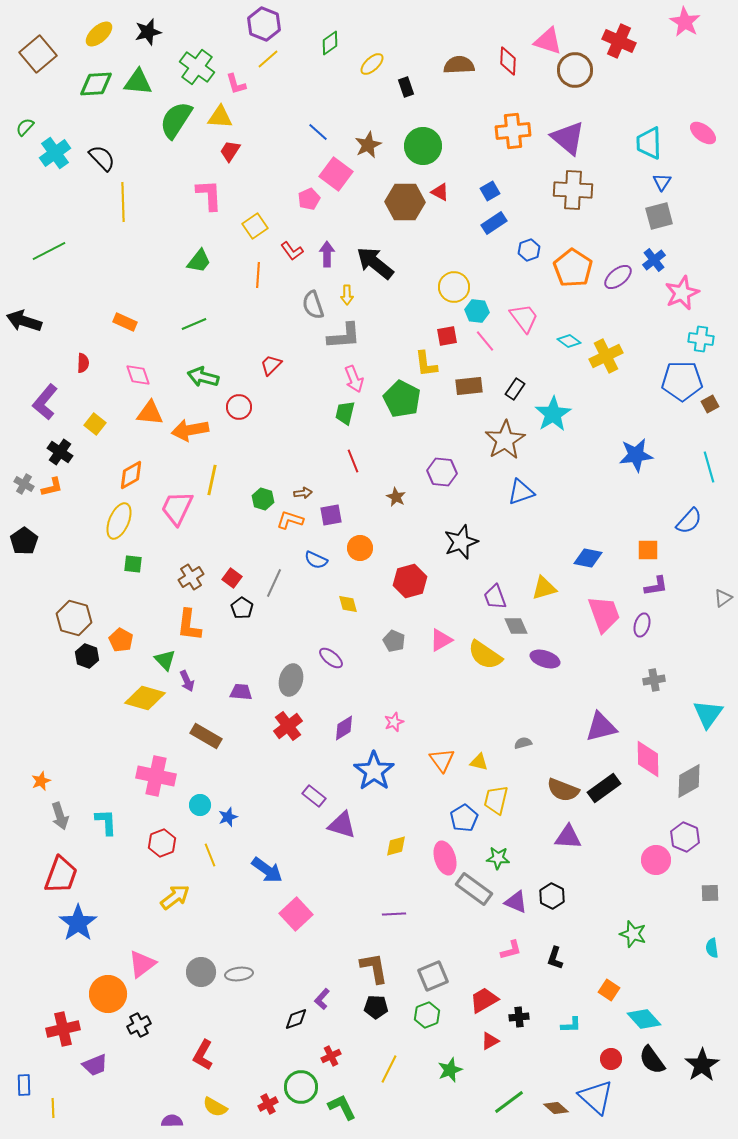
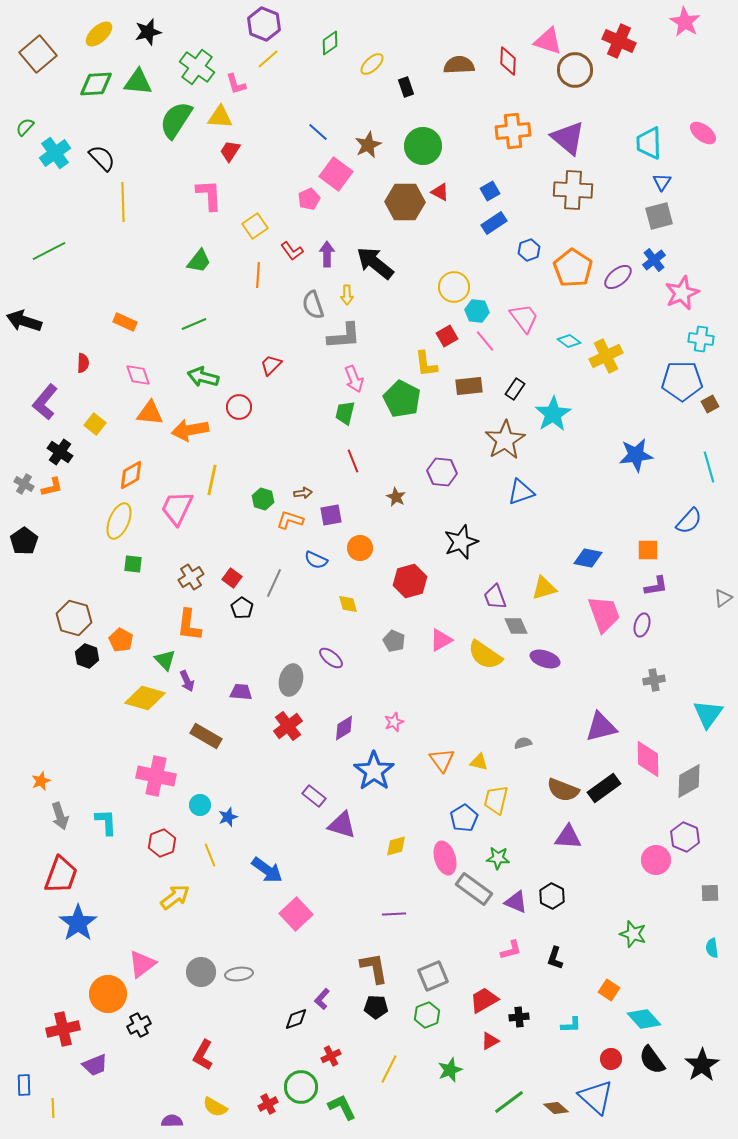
red square at (447, 336): rotated 20 degrees counterclockwise
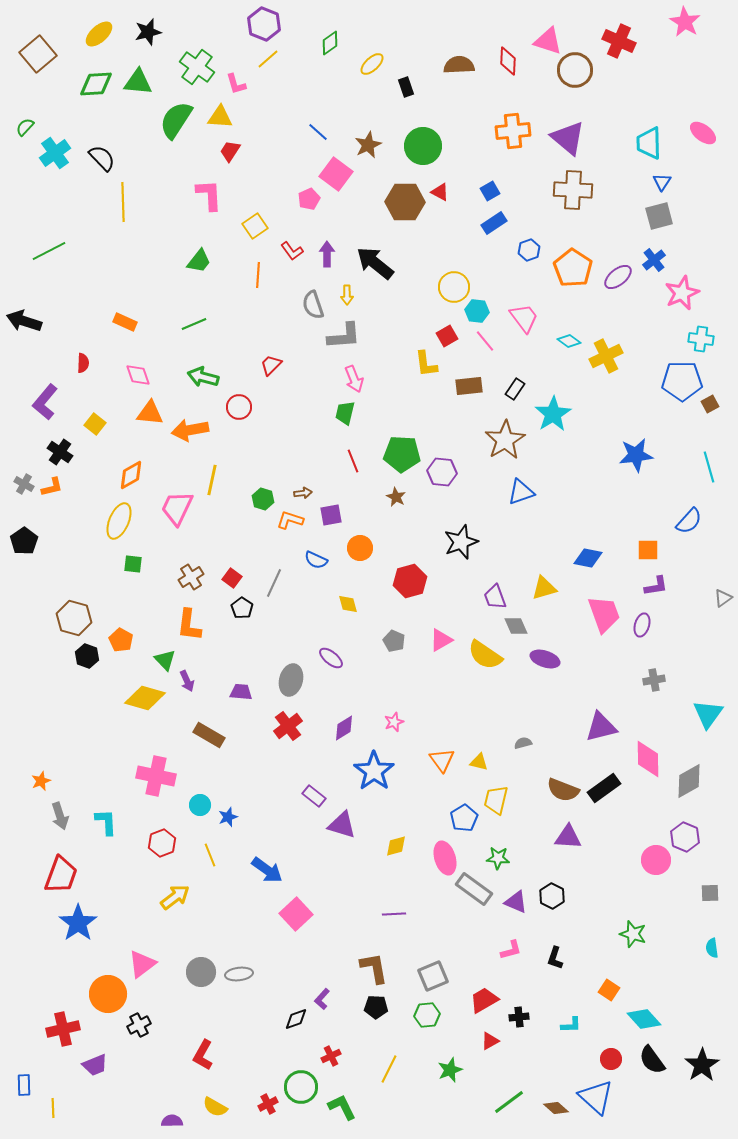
green pentagon at (402, 399): moved 55 px down; rotated 24 degrees counterclockwise
brown rectangle at (206, 736): moved 3 px right, 1 px up
green hexagon at (427, 1015): rotated 15 degrees clockwise
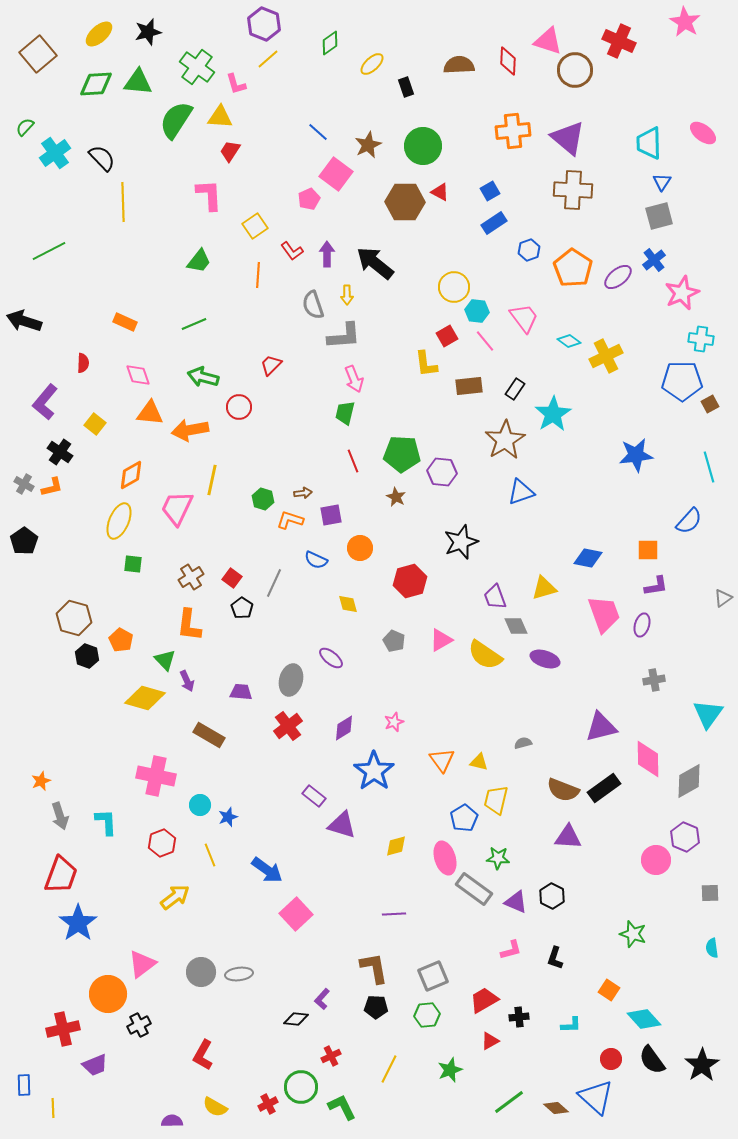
black diamond at (296, 1019): rotated 25 degrees clockwise
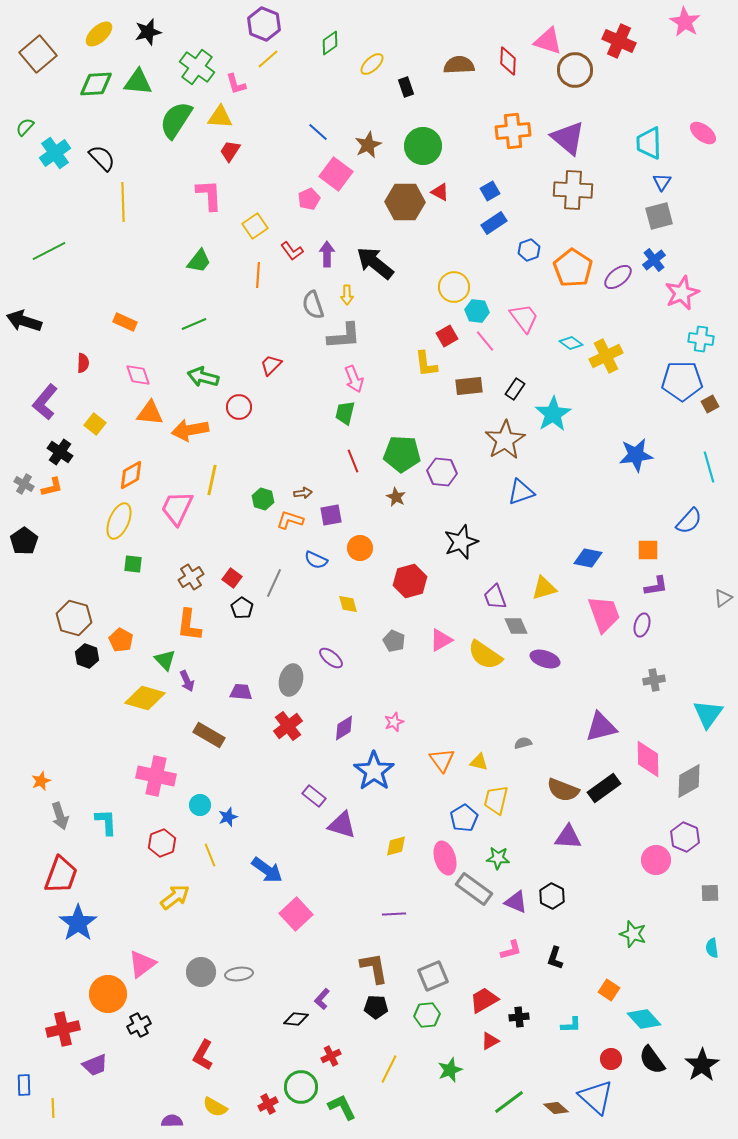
cyan diamond at (569, 341): moved 2 px right, 2 px down
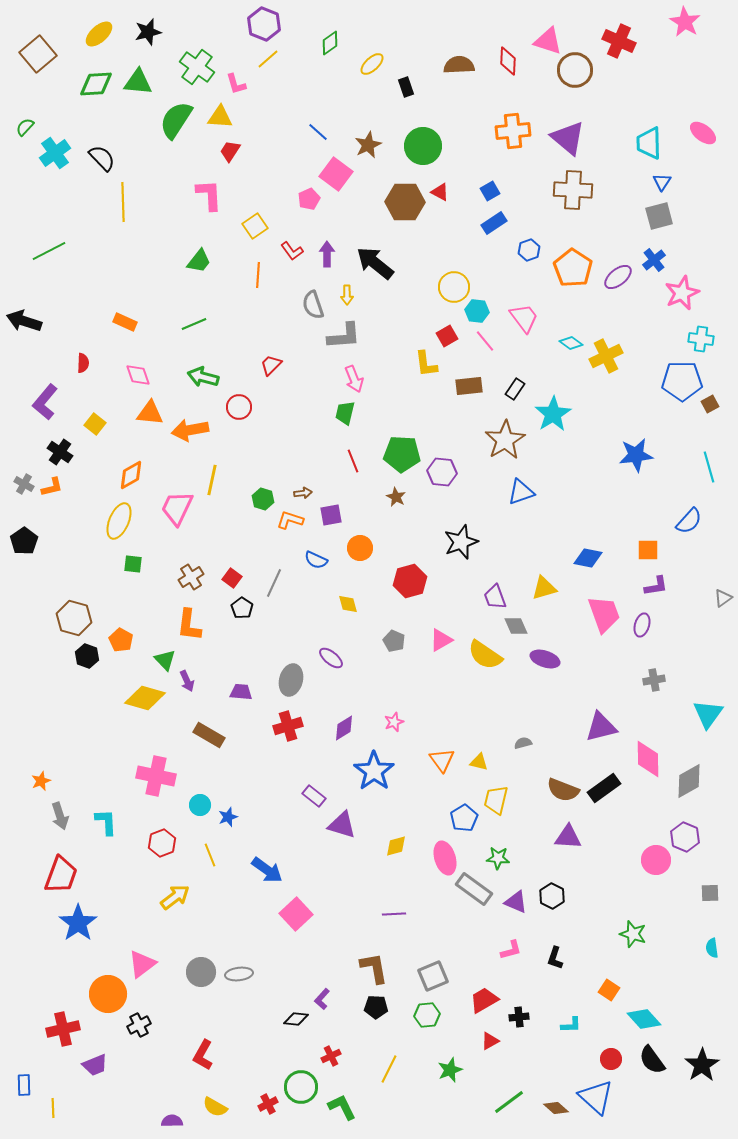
red cross at (288, 726): rotated 20 degrees clockwise
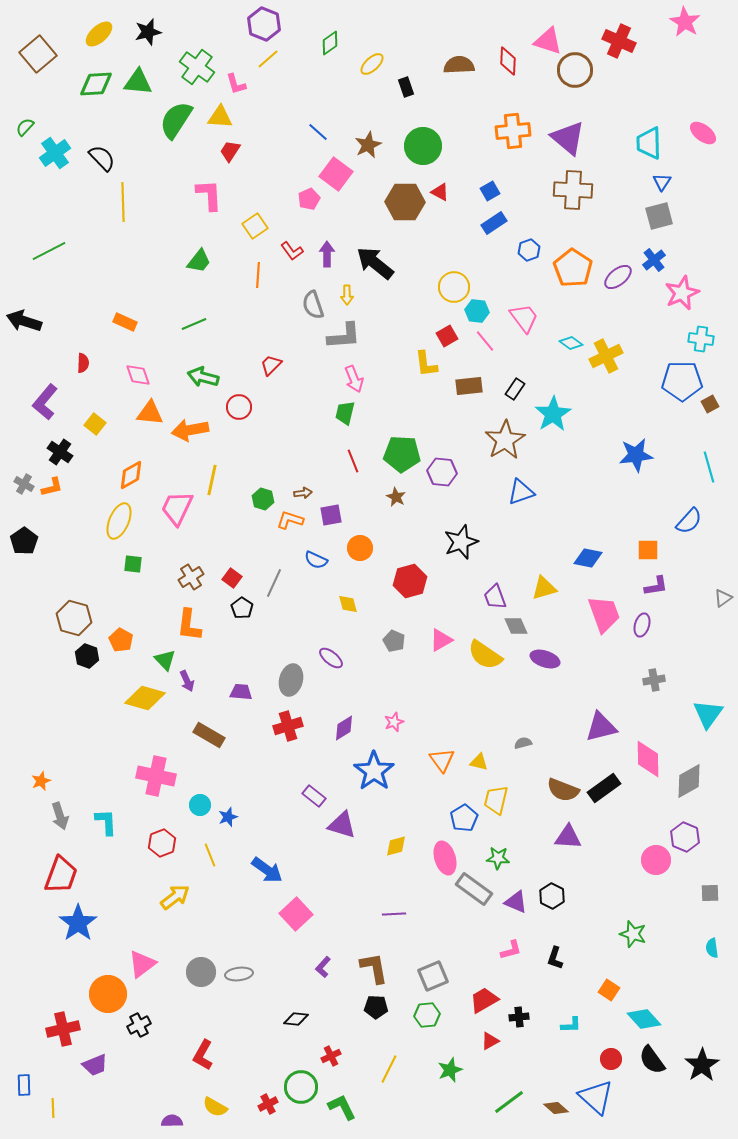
purple L-shape at (322, 999): moved 1 px right, 32 px up
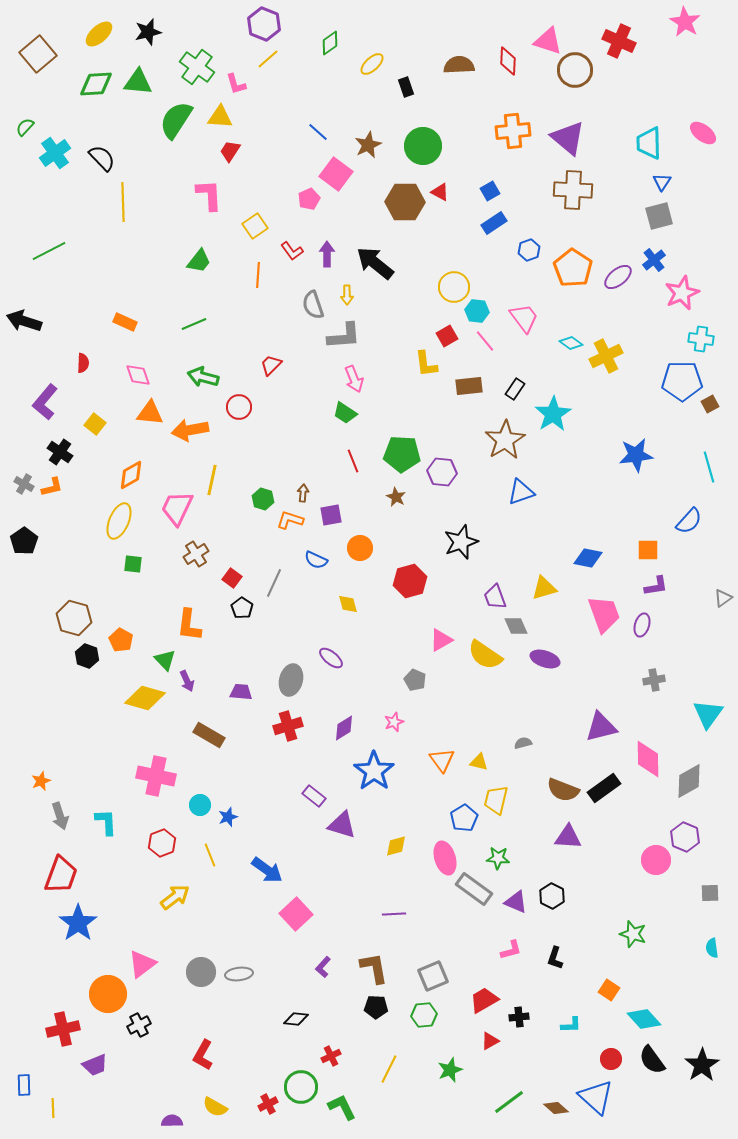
green trapezoid at (345, 413): rotated 70 degrees counterclockwise
brown arrow at (303, 493): rotated 78 degrees counterclockwise
brown cross at (191, 577): moved 5 px right, 23 px up
gray pentagon at (394, 641): moved 21 px right, 39 px down
green hexagon at (427, 1015): moved 3 px left
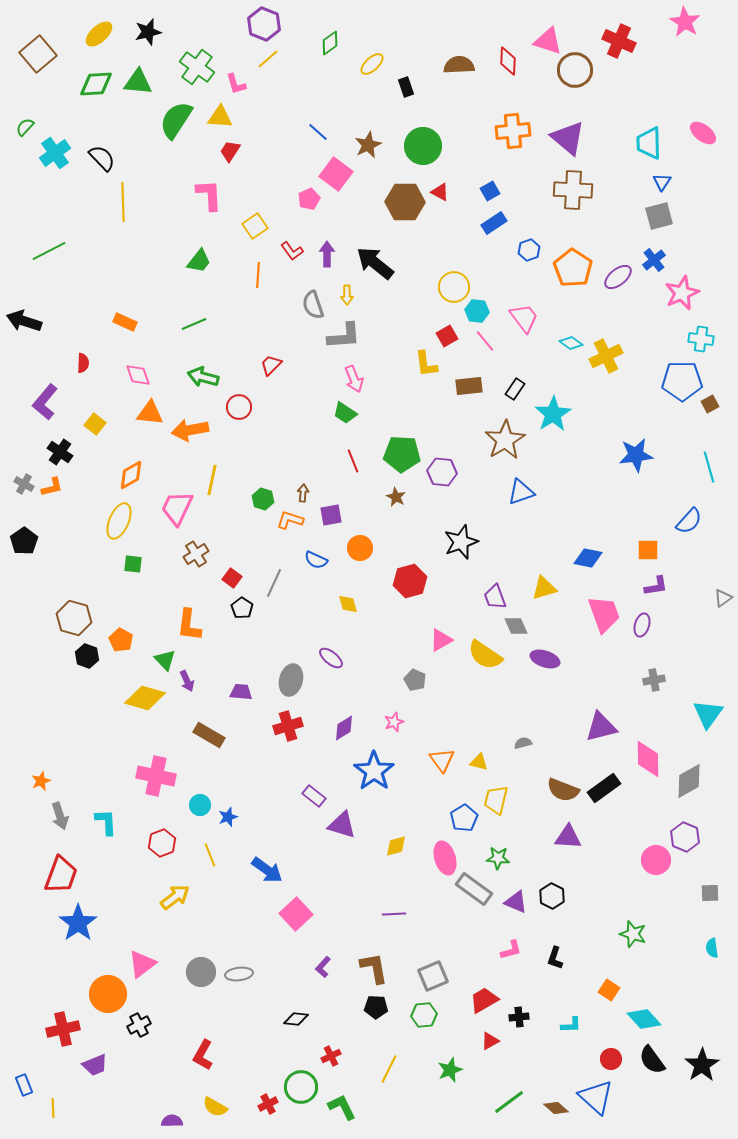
blue rectangle at (24, 1085): rotated 20 degrees counterclockwise
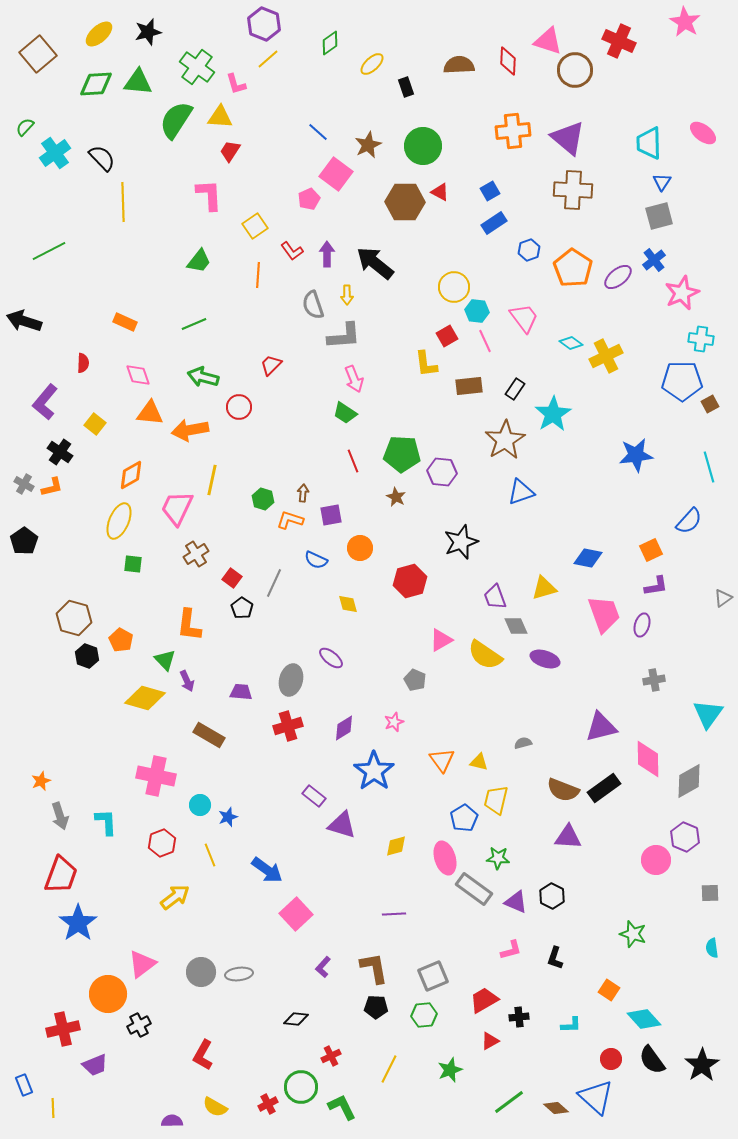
pink line at (485, 341): rotated 15 degrees clockwise
orange square at (648, 550): moved 3 px right; rotated 25 degrees counterclockwise
